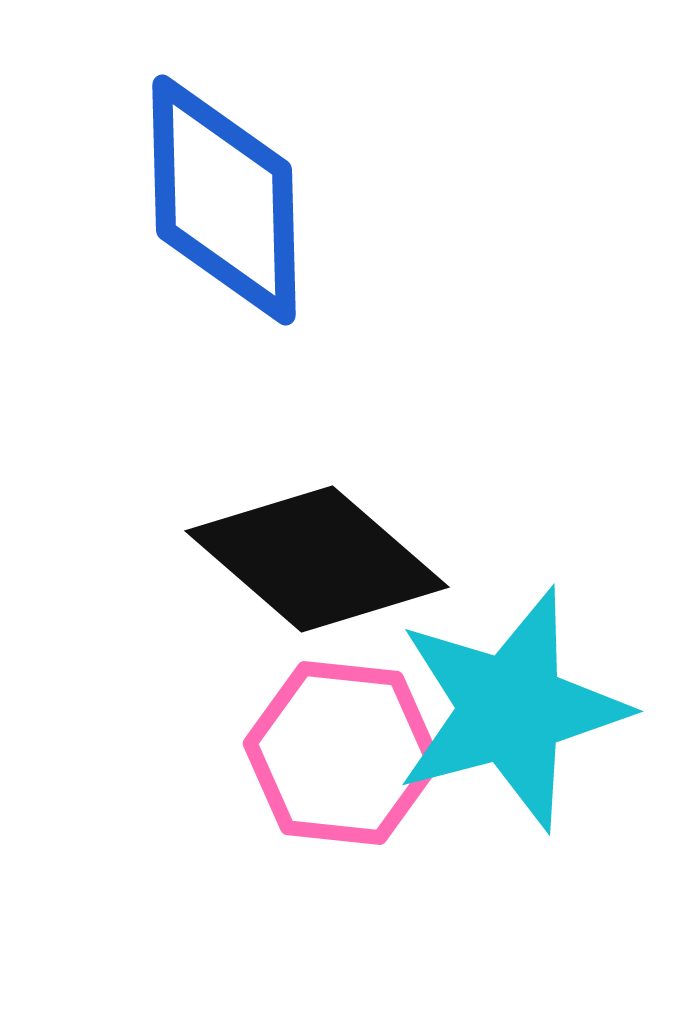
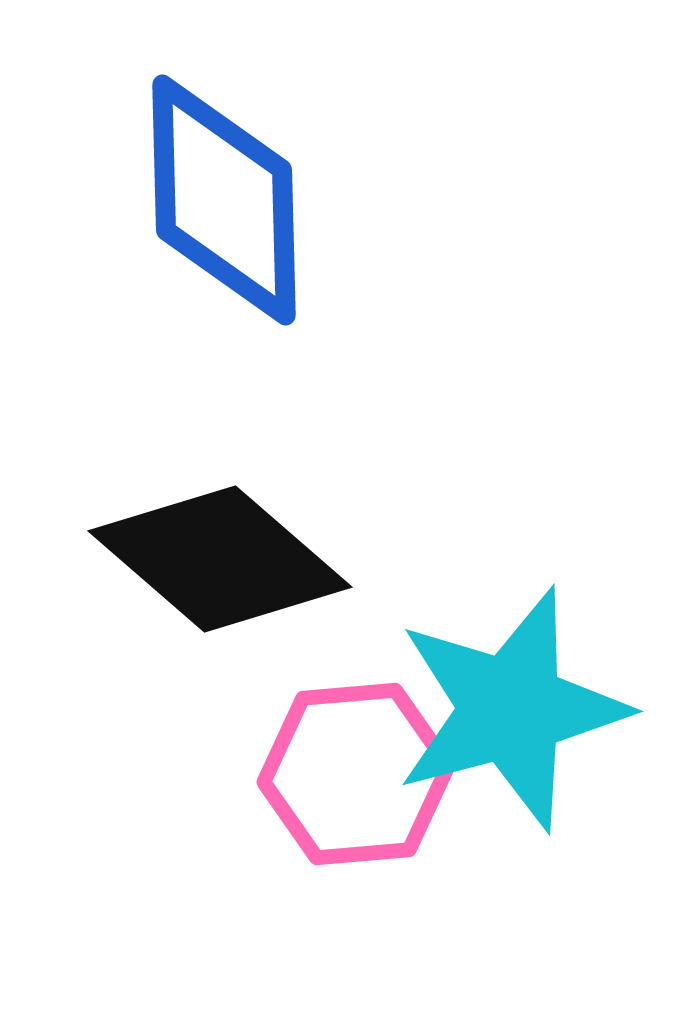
black diamond: moved 97 px left
pink hexagon: moved 14 px right, 21 px down; rotated 11 degrees counterclockwise
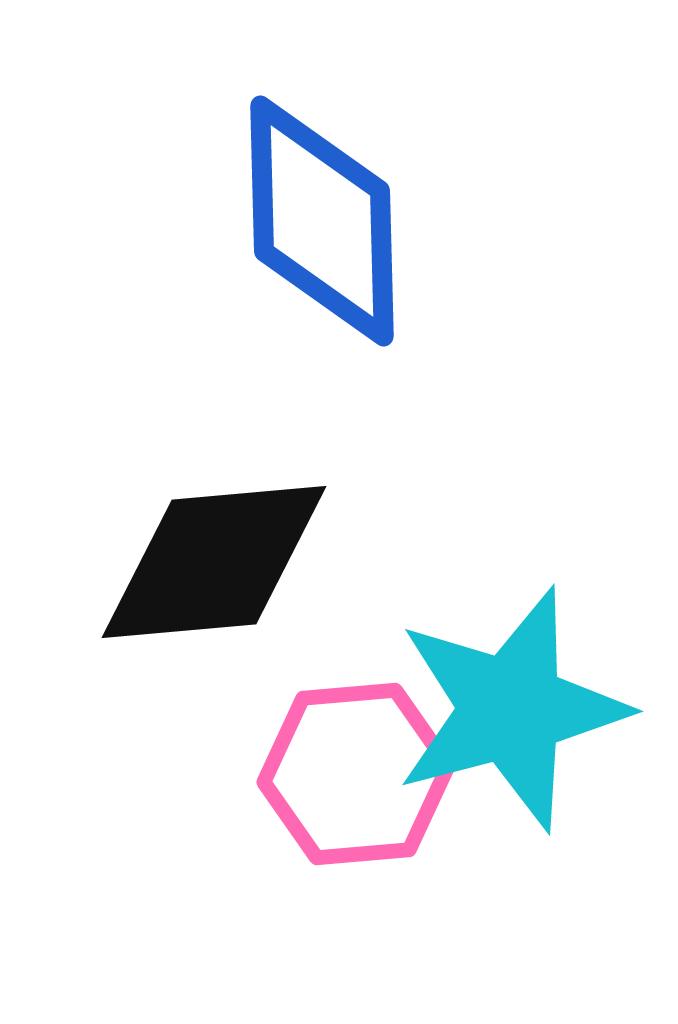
blue diamond: moved 98 px right, 21 px down
black diamond: moved 6 px left, 3 px down; rotated 46 degrees counterclockwise
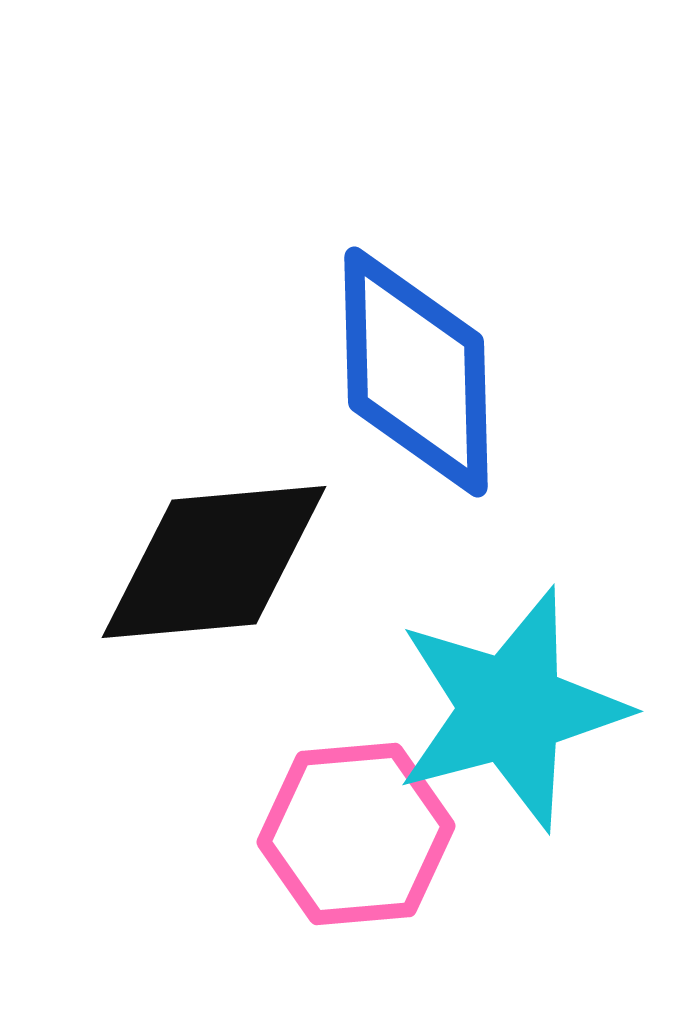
blue diamond: moved 94 px right, 151 px down
pink hexagon: moved 60 px down
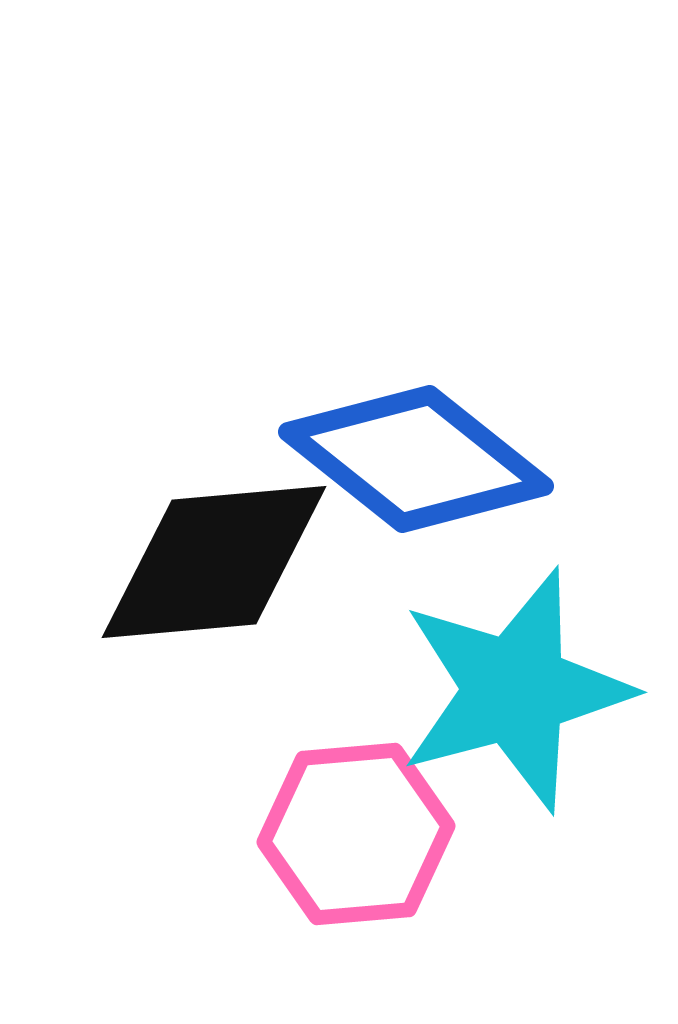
blue diamond: moved 87 px down; rotated 50 degrees counterclockwise
cyan star: moved 4 px right, 19 px up
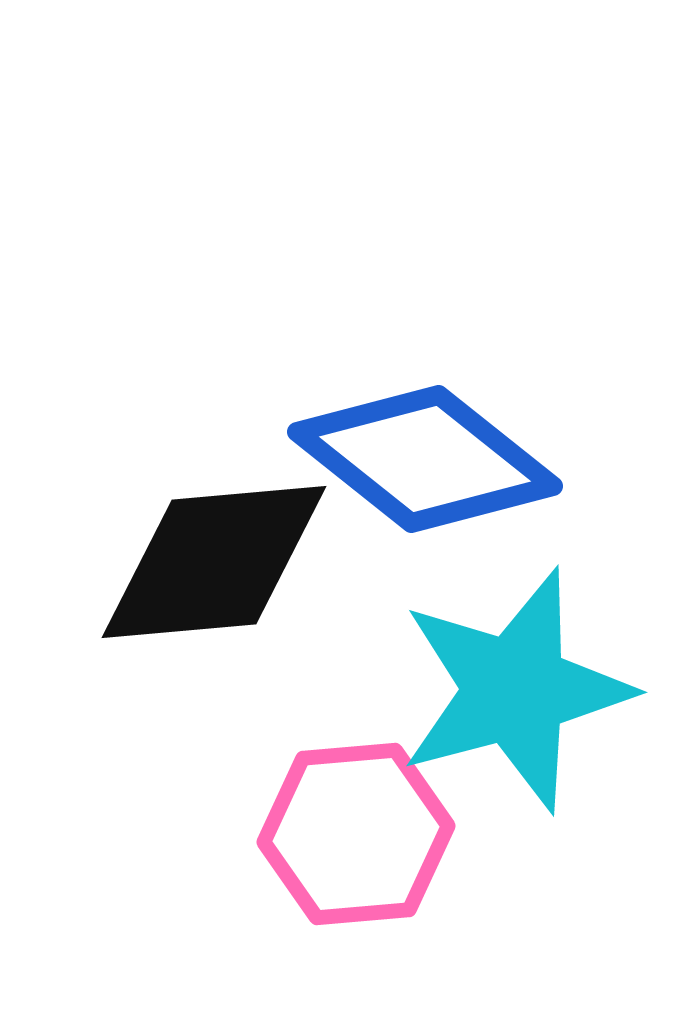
blue diamond: moved 9 px right
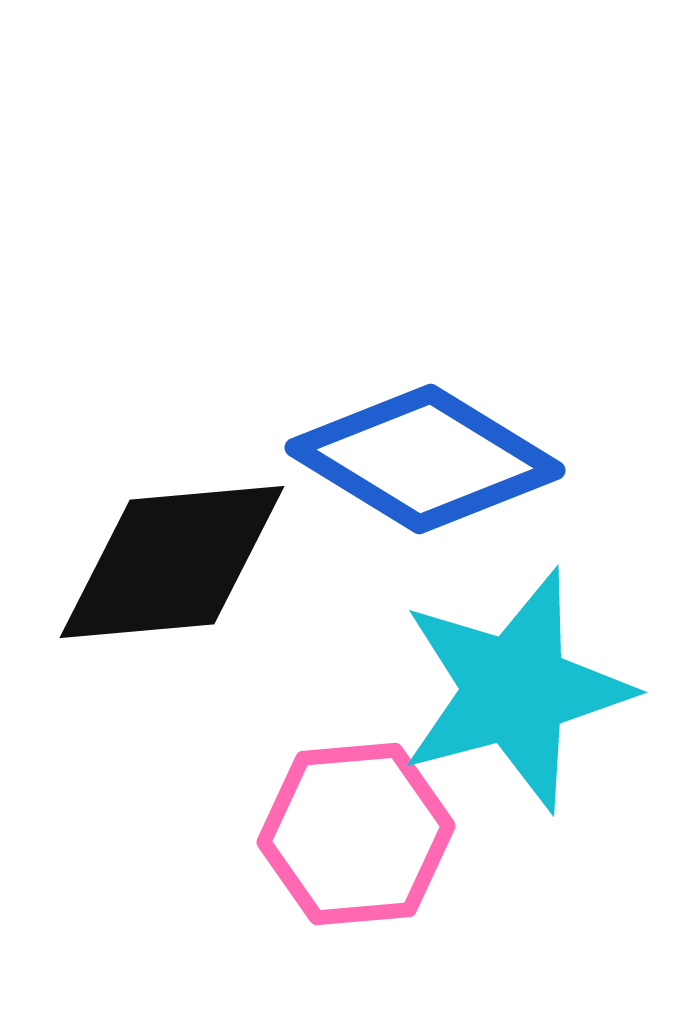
blue diamond: rotated 7 degrees counterclockwise
black diamond: moved 42 px left
